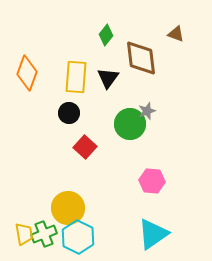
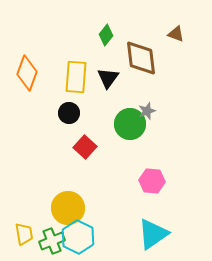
green cross: moved 8 px right, 7 px down
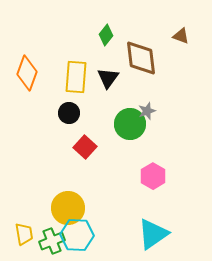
brown triangle: moved 5 px right, 2 px down
pink hexagon: moved 1 px right, 5 px up; rotated 25 degrees clockwise
cyan hexagon: moved 1 px left, 2 px up; rotated 24 degrees counterclockwise
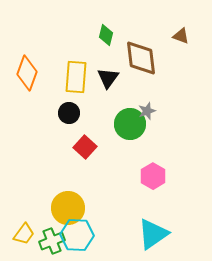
green diamond: rotated 25 degrees counterclockwise
yellow trapezoid: rotated 45 degrees clockwise
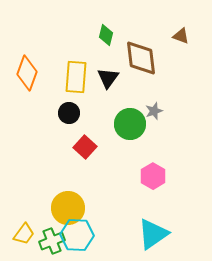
gray star: moved 7 px right
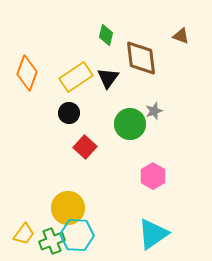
yellow rectangle: rotated 52 degrees clockwise
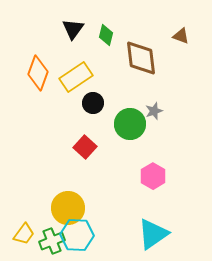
orange diamond: moved 11 px right
black triangle: moved 35 px left, 49 px up
black circle: moved 24 px right, 10 px up
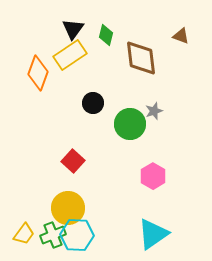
yellow rectangle: moved 6 px left, 22 px up
red square: moved 12 px left, 14 px down
green cross: moved 1 px right, 6 px up
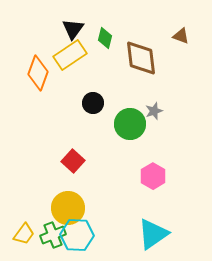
green diamond: moved 1 px left, 3 px down
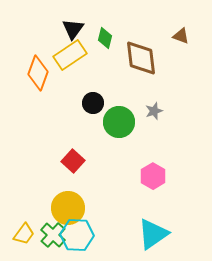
green circle: moved 11 px left, 2 px up
green cross: rotated 25 degrees counterclockwise
